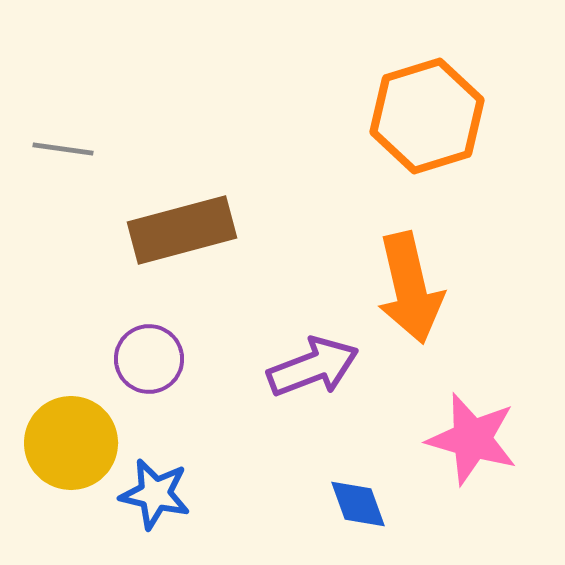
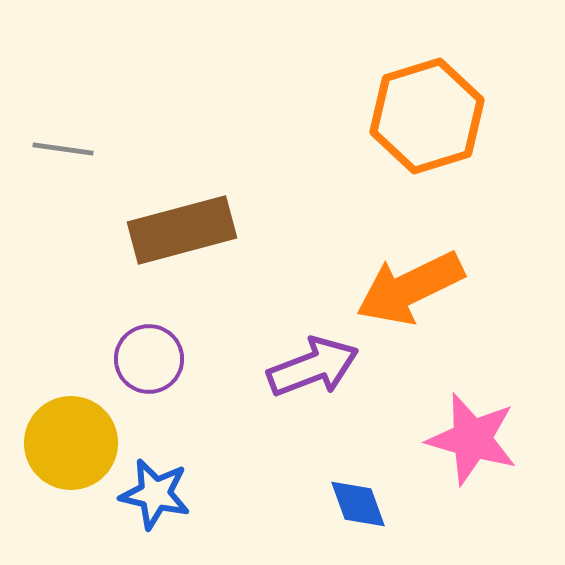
orange arrow: rotated 77 degrees clockwise
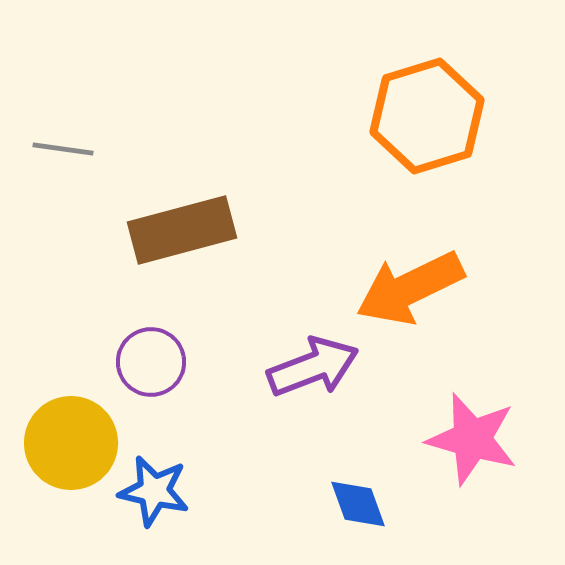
purple circle: moved 2 px right, 3 px down
blue star: moved 1 px left, 3 px up
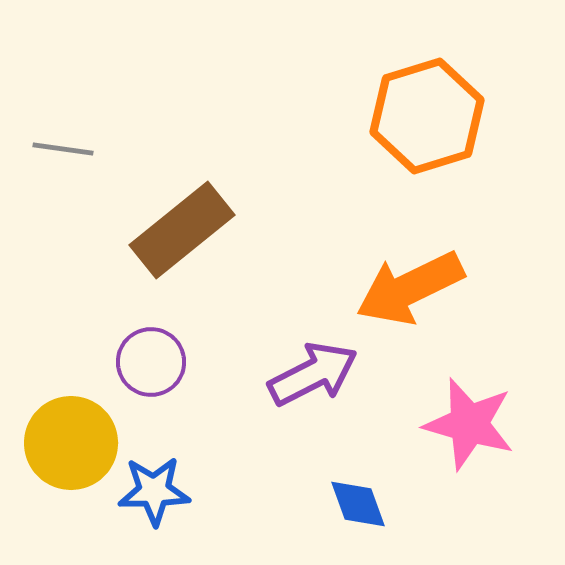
brown rectangle: rotated 24 degrees counterclockwise
purple arrow: moved 7 px down; rotated 6 degrees counterclockwise
pink star: moved 3 px left, 15 px up
blue star: rotated 14 degrees counterclockwise
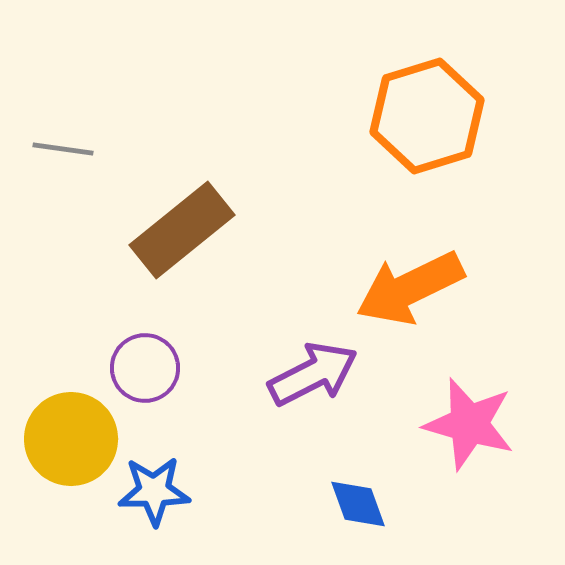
purple circle: moved 6 px left, 6 px down
yellow circle: moved 4 px up
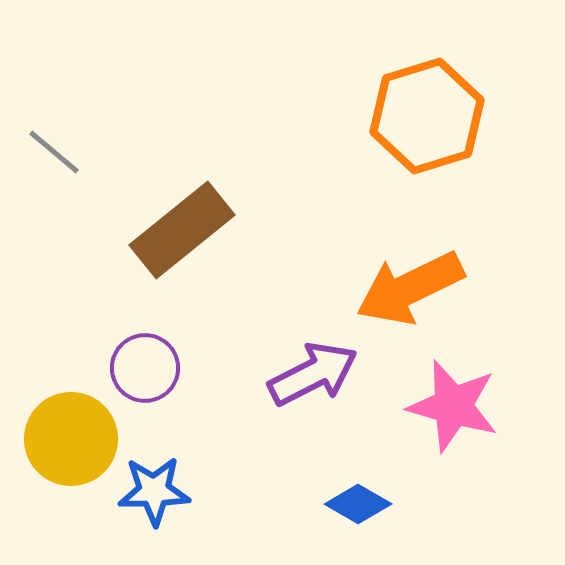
gray line: moved 9 px left, 3 px down; rotated 32 degrees clockwise
pink star: moved 16 px left, 18 px up
blue diamond: rotated 40 degrees counterclockwise
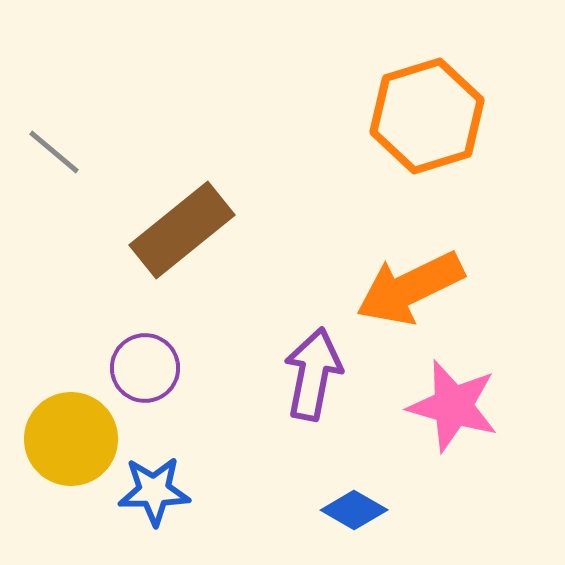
purple arrow: rotated 52 degrees counterclockwise
blue diamond: moved 4 px left, 6 px down
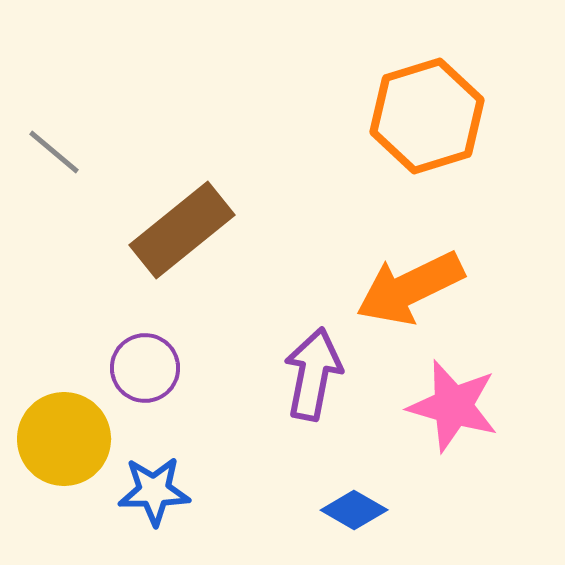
yellow circle: moved 7 px left
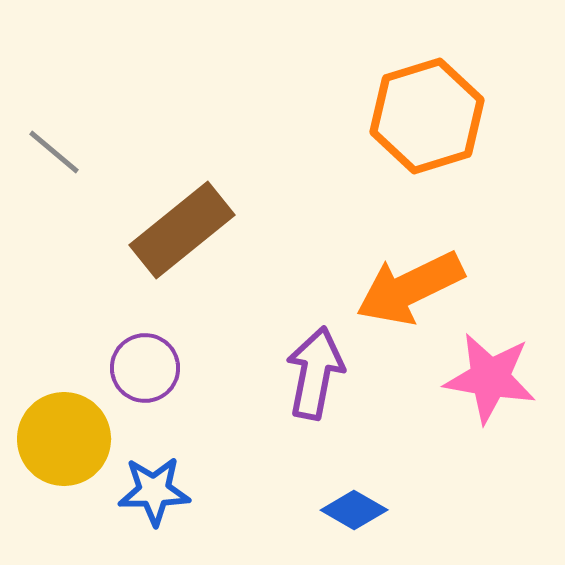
purple arrow: moved 2 px right, 1 px up
pink star: moved 37 px right, 28 px up; rotated 6 degrees counterclockwise
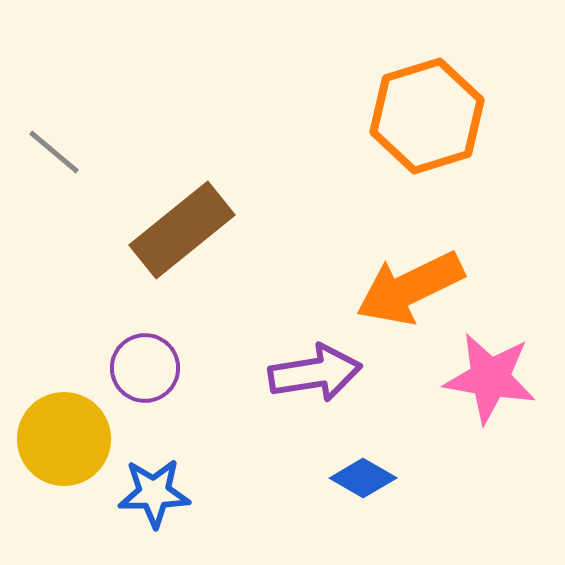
purple arrow: rotated 70 degrees clockwise
blue star: moved 2 px down
blue diamond: moved 9 px right, 32 px up
